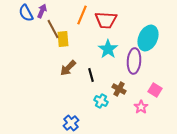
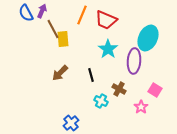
red trapezoid: rotated 20 degrees clockwise
brown arrow: moved 8 px left, 5 px down
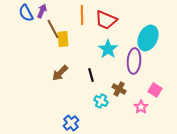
orange line: rotated 24 degrees counterclockwise
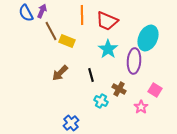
red trapezoid: moved 1 px right, 1 px down
brown line: moved 2 px left, 2 px down
yellow rectangle: moved 4 px right, 2 px down; rotated 63 degrees counterclockwise
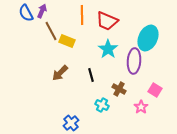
cyan cross: moved 1 px right, 4 px down
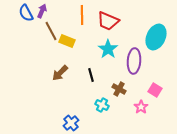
red trapezoid: moved 1 px right
cyan ellipse: moved 8 px right, 1 px up
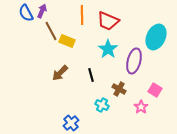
purple ellipse: rotated 10 degrees clockwise
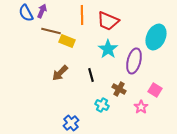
brown line: rotated 48 degrees counterclockwise
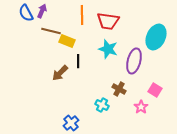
red trapezoid: rotated 15 degrees counterclockwise
cyan star: rotated 18 degrees counterclockwise
black line: moved 13 px left, 14 px up; rotated 16 degrees clockwise
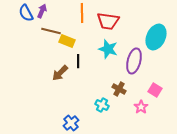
orange line: moved 2 px up
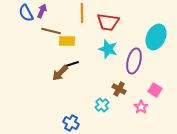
red trapezoid: moved 1 px down
yellow rectangle: rotated 21 degrees counterclockwise
black line: moved 6 px left, 3 px down; rotated 72 degrees clockwise
cyan cross: rotated 24 degrees clockwise
blue cross: rotated 21 degrees counterclockwise
